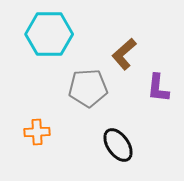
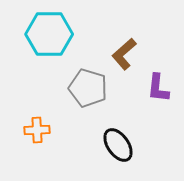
gray pentagon: rotated 21 degrees clockwise
orange cross: moved 2 px up
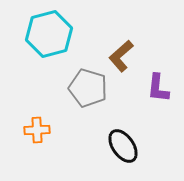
cyan hexagon: rotated 15 degrees counterclockwise
brown L-shape: moved 3 px left, 2 px down
black ellipse: moved 5 px right, 1 px down
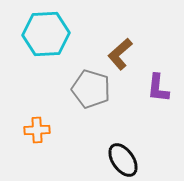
cyan hexagon: moved 3 px left; rotated 12 degrees clockwise
brown L-shape: moved 1 px left, 2 px up
gray pentagon: moved 3 px right, 1 px down
black ellipse: moved 14 px down
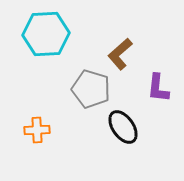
black ellipse: moved 33 px up
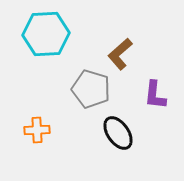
purple L-shape: moved 3 px left, 7 px down
black ellipse: moved 5 px left, 6 px down
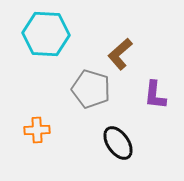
cyan hexagon: rotated 6 degrees clockwise
black ellipse: moved 10 px down
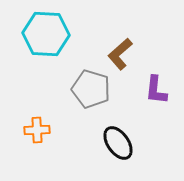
purple L-shape: moved 1 px right, 5 px up
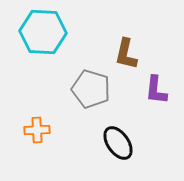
cyan hexagon: moved 3 px left, 2 px up
brown L-shape: moved 6 px right; rotated 36 degrees counterclockwise
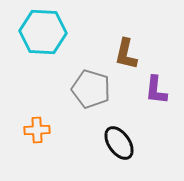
black ellipse: moved 1 px right
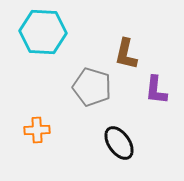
gray pentagon: moved 1 px right, 2 px up
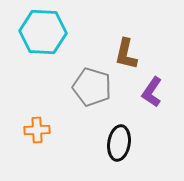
purple L-shape: moved 4 px left, 2 px down; rotated 28 degrees clockwise
black ellipse: rotated 44 degrees clockwise
